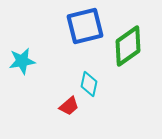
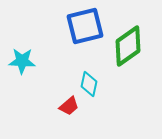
cyan star: rotated 12 degrees clockwise
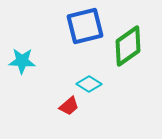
cyan diamond: rotated 70 degrees counterclockwise
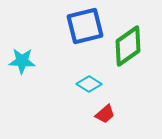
red trapezoid: moved 36 px right, 8 px down
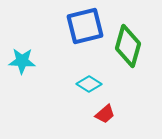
green diamond: rotated 39 degrees counterclockwise
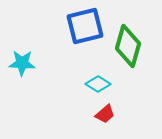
cyan star: moved 2 px down
cyan diamond: moved 9 px right
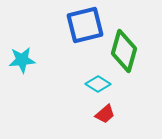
blue square: moved 1 px up
green diamond: moved 4 px left, 5 px down
cyan star: moved 3 px up; rotated 8 degrees counterclockwise
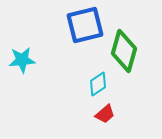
cyan diamond: rotated 65 degrees counterclockwise
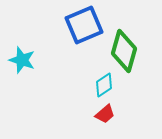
blue square: moved 1 px left; rotated 9 degrees counterclockwise
cyan star: rotated 24 degrees clockwise
cyan diamond: moved 6 px right, 1 px down
